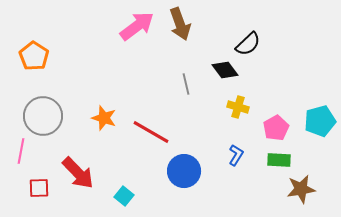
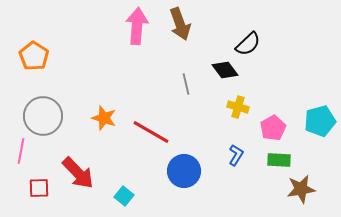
pink arrow: rotated 48 degrees counterclockwise
pink pentagon: moved 3 px left
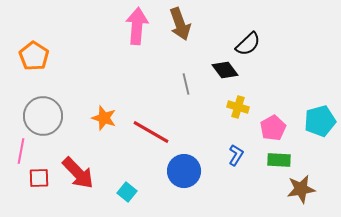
red square: moved 10 px up
cyan square: moved 3 px right, 4 px up
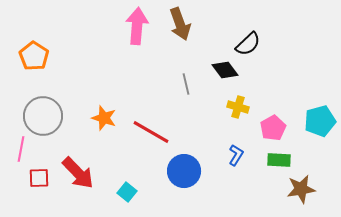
pink line: moved 2 px up
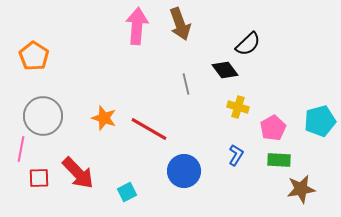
red line: moved 2 px left, 3 px up
cyan square: rotated 24 degrees clockwise
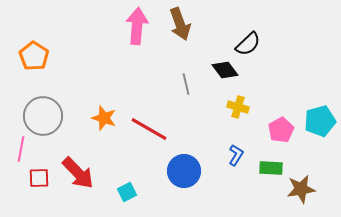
pink pentagon: moved 8 px right, 2 px down
green rectangle: moved 8 px left, 8 px down
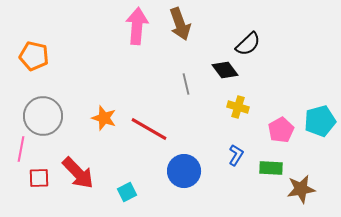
orange pentagon: rotated 20 degrees counterclockwise
